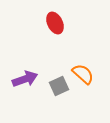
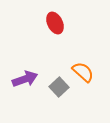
orange semicircle: moved 2 px up
gray square: moved 1 px down; rotated 18 degrees counterclockwise
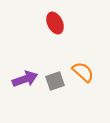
gray square: moved 4 px left, 6 px up; rotated 24 degrees clockwise
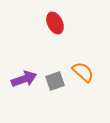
purple arrow: moved 1 px left
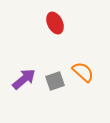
purple arrow: rotated 20 degrees counterclockwise
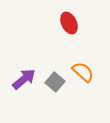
red ellipse: moved 14 px right
gray square: moved 1 px down; rotated 30 degrees counterclockwise
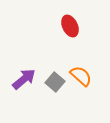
red ellipse: moved 1 px right, 3 px down
orange semicircle: moved 2 px left, 4 px down
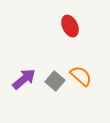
gray square: moved 1 px up
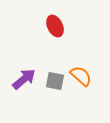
red ellipse: moved 15 px left
gray square: rotated 30 degrees counterclockwise
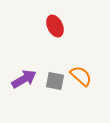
purple arrow: rotated 10 degrees clockwise
